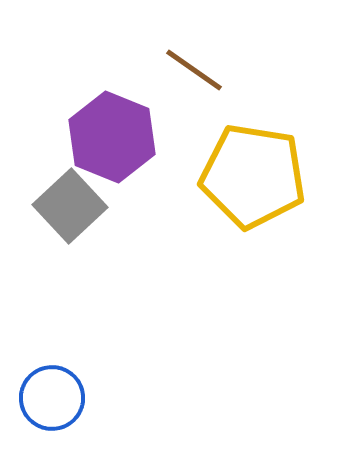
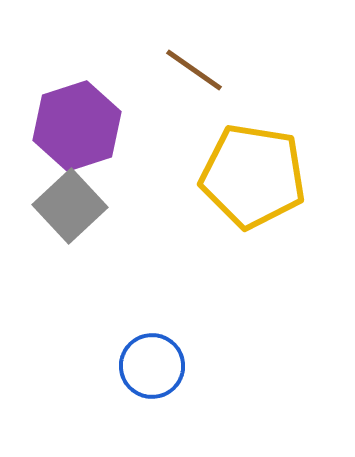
purple hexagon: moved 35 px left, 11 px up; rotated 20 degrees clockwise
blue circle: moved 100 px right, 32 px up
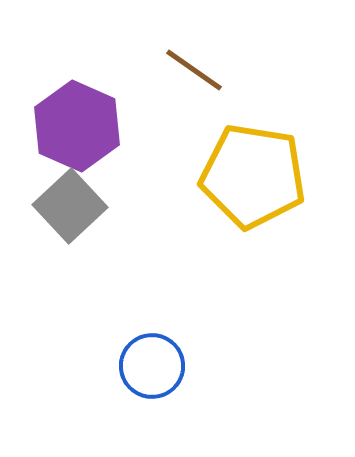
purple hexagon: rotated 18 degrees counterclockwise
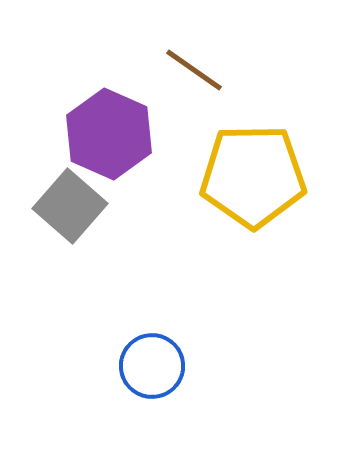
purple hexagon: moved 32 px right, 8 px down
yellow pentagon: rotated 10 degrees counterclockwise
gray square: rotated 6 degrees counterclockwise
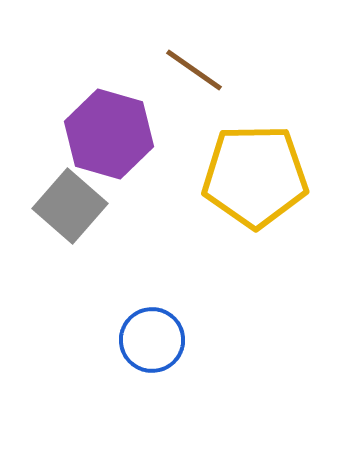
purple hexagon: rotated 8 degrees counterclockwise
yellow pentagon: moved 2 px right
blue circle: moved 26 px up
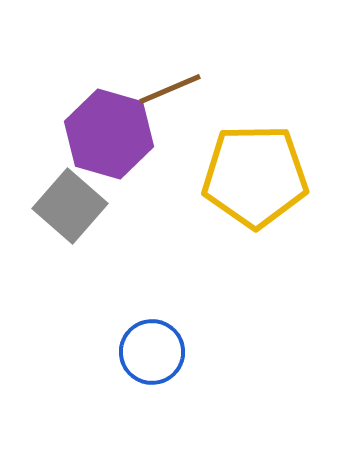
brown line: moved 24 px left, 19 px down; rotated 58 degrees counterclockwise
blue circle: moved 12 px down
